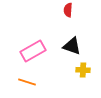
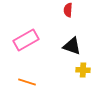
pink rectangle: moved 7 px left, 11 px up
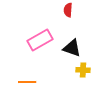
pink rectangle: moved 14 px right
black triangle: moved 2 px down
orange line: rotated 18 degrees counterclockwise
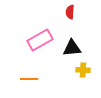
red semicircle: moved 2 px right, 2 px down
black triangle: rotated 24 degrees counterclockwise
orange line: moved 2 px right, 3 px up
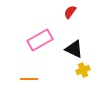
red semicircle: rotated 32 degrees clockwise
black triangle: moved 2 px right, 1 px down; rotated 30 degrees clockwise
yellow cross: rotated 24 degrees counterclockwise
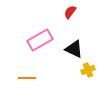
yellow cross: moved 5 px right
orange line: moved 2 px left, 1 px up
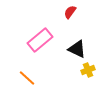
pink rectangle: rotated 10 degrees counterclockwise
black triangle: moved 3 px right
orange line: rotated 42 degrees clockwise
